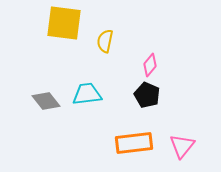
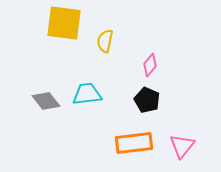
black pentagon: moved 5 px down
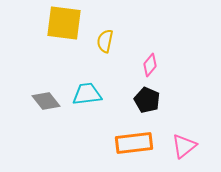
pink triangle: moved 2 px right; rotated 12 degrees clockwise
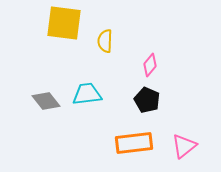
yellow semicircle: rotated 10 degrees counterclockwise
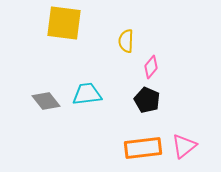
yellow semicircle: moved 21 px right
pink diamond: moved 1 px right, 2 px down
orange rectangle: moved 9 px right, 5 px down
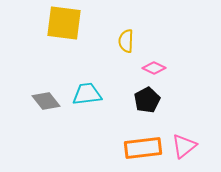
pink diamond: moved 3 px right, 1 px down; rotated 75 degrees clockwise
black pentagon: rotated 20 degrees clockwise
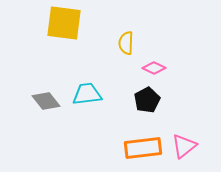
yellow semicircle: moved 2 px down
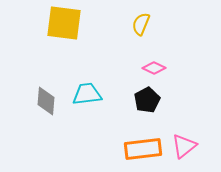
yellow semicircle: moved 15 px right, 19 px up; rotated 20 degrees clockwise
gray diamond: rotated 44 degrees clockwise
orange rectangle: moved 1 px down
